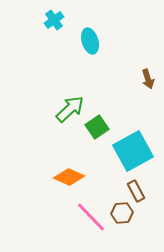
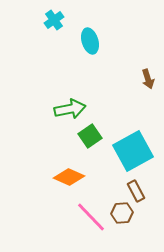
green arrow: rotated 32 degrees clockwise
green square: moved 7 px left, 9 px down
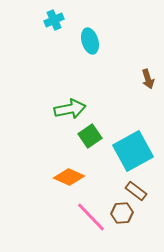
cyan cross: rotated 12 degrees clockwise
brown rectangle: rotated 25 degrees counterclockwise
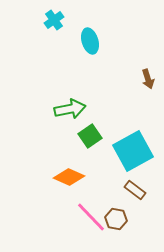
cyan cross: rotated 12 degrees counterclockwise
brown rectangle: moved 1 px left, 1 px up
brown hexagon: moved 6 px left, 6 px down; rotated 15 degrees clockwise
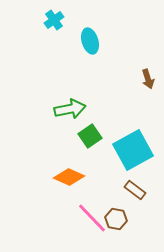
cyan square: moved 1 px up
pink line: moved 1 px right, 1 px down
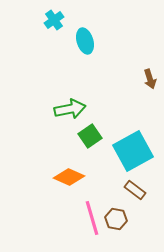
cyan ellipse: moved 5 px left
brown arrow: moved 2 px right
cyan square: moved 1 px down
pink line: rotated 28 degrees clockwise
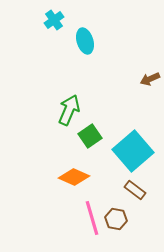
brown arrow: rotated 84 degrees clockwise
green arrow: moved 1 px left, 1 px down; rotated 56 degrees counterclockwise
cyan square: rotated 12 degrees counterclockwise
orange diamond: moved 5 px right
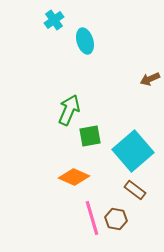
green square: rotated 25 degrees clockwise
